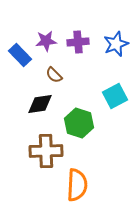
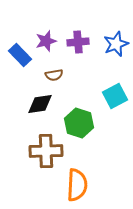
purple star: rotated 10 degrees counterclockwise
brown semicircle: rotated 54 degrees counterclockwise
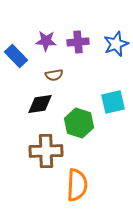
purple star: rotated 20 degrees clockwise
blue rectangle: moved 4 px left, 1 px down
cyan square: moved 2 px left, 6 px down; rotated 15 degrees clockwise
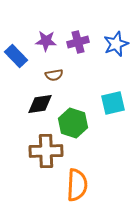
purple cross: rotated 10 degrees counterclockwise
cyan square: moved 1 px down
green hexagon: moved 6 px left
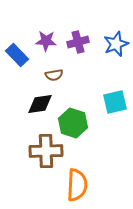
blue rectangle: moved 1 px right, 1 px up
cyan square: moved 2 px right, 1 px up
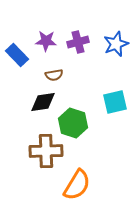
black diamond: moved 3 px right, 2 px up
orange semicircle: rotated 28 degrees clockwise
